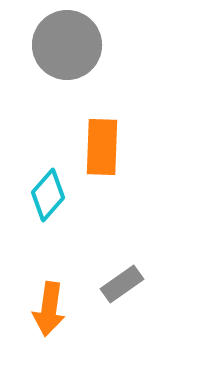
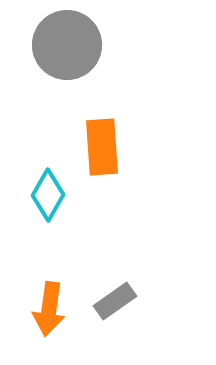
orange rectangle: rotated 6 degrees counterclockwise
cyan diamond: rotated 12 degrees counterclockwise
gray rectangle: moved 7 px left, 17 px down
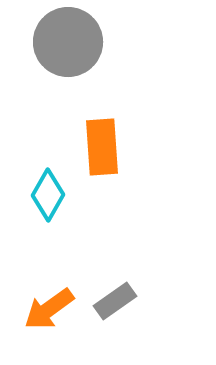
gray circle: moved 1 px right, 3 px up
orange arrow: rotated 46 degrees clockwise
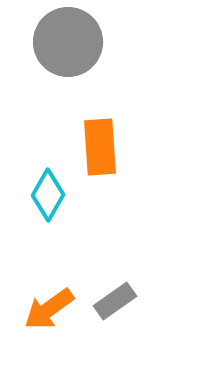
orange rectangle: moved 2 px left
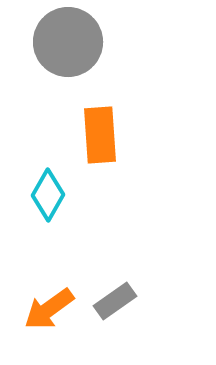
orange rectangle: moved 12 px up
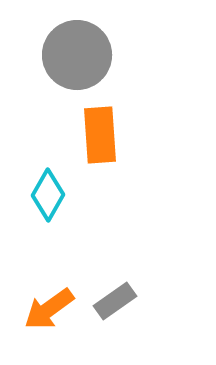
gray circle: moved 9 px right, 13 px down
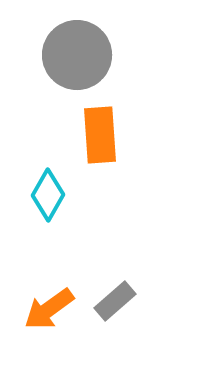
gray rectangle: rotated 6 degrees counterclockwise
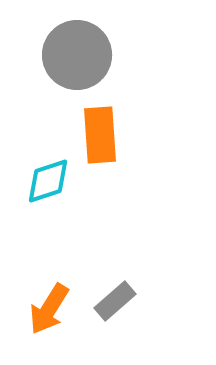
cyan diamond: moved 14 px up; rotated 42 degrees clockwise
orange arrow: rotated 22 degrees counterclockwise
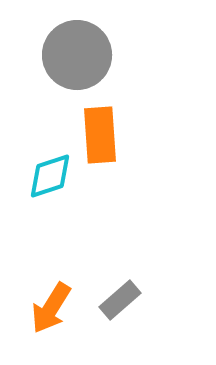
cyan diamond: moved 2 px right, 5 px up
gray rectangle: moved 5 px right, 1 px up
orange arrow: moved 2 px right, 1 px up
